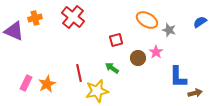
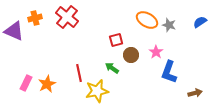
red cross: moved 6 px left
gray star: moved 5 px up
brown circle: moved 7 px left, 3 px up
blue L-shape: moved 9 px left, 5 px up; rotated 20 degrees clockwise
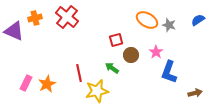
blue semicircle: moved 2 px left, 2 px up
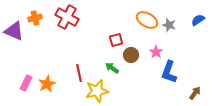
red cross: rotated 10 degrees counterclockwise
brown arrow: rotated 40 degrees counterclockwise
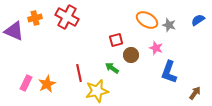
pink star: moved 4 px up; rotated 16 degrees counterclockwise
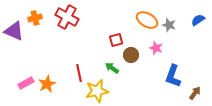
blue L-shape: moved 4 px right, 4 px down
pink rectangle: rotated 35 degrees clockwise
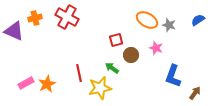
yellow star: moved 3 px right, 3 px up
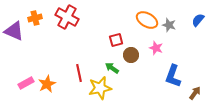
blue semicircle: rotated 16 degrees counterclockwise
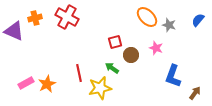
orange ellipse: moved 3 px up; rotated 15 degrees clockwise
red square: moved 1 px left, 2 px down
